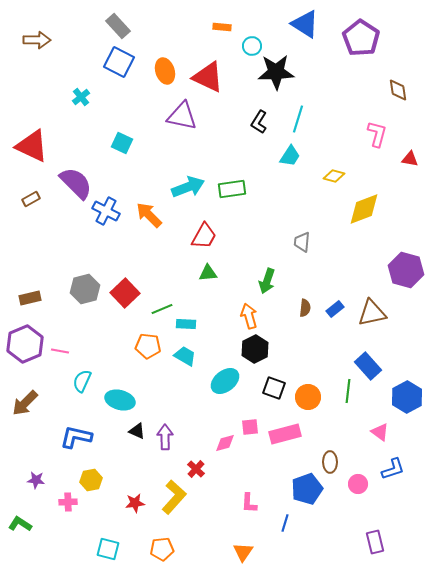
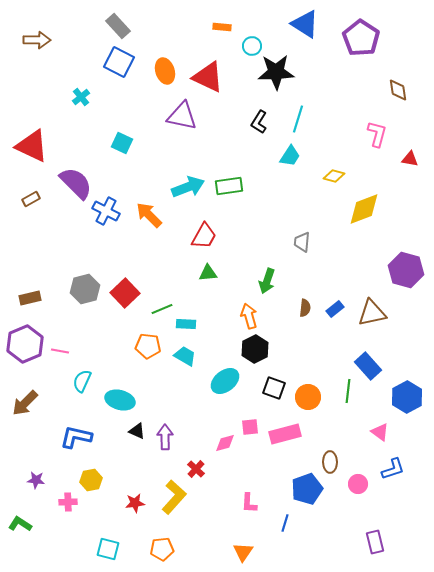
green rectangle at (232, 189): moved 3 px left, 3 px up
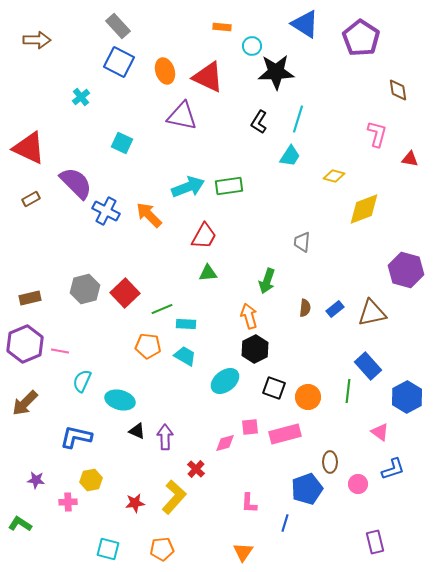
red triangle at (32, 146): moved 3 px left, 2 px down
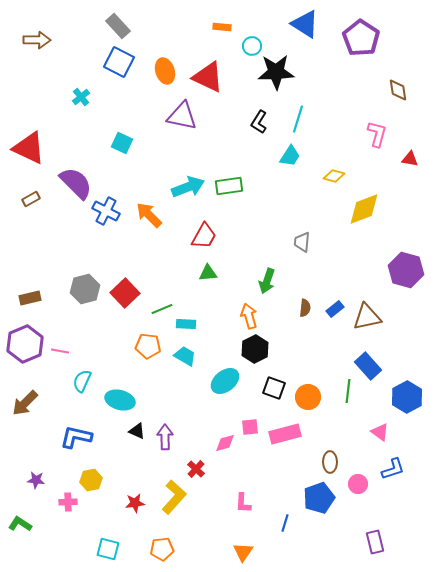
brown triangle at (372, 313): moved 5 px left, 4 px down
blue pentagon at (307, 489): moved 12 px right, 9 px down
pink L-shape at (249, 503): moved 6 px left
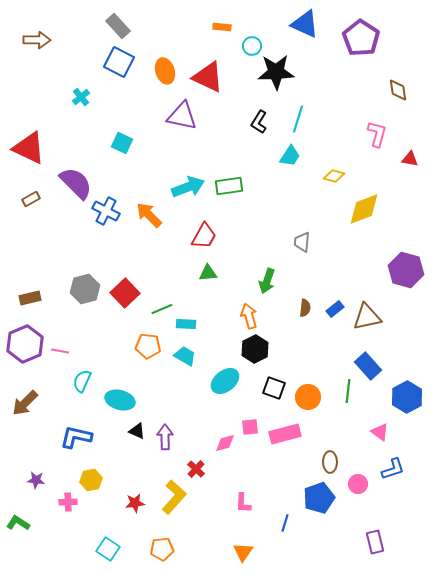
blue triangle at (305, 24): rotated 8 degrees counterclockwise
green L-shape at (20, 524): moved 2 px left, 1 px up
cyan square at (108, 549): rotated 20 degrees clockwise
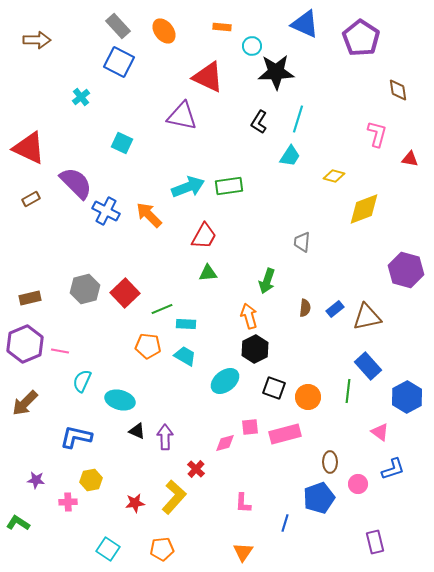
orange ellipse at (165, 71): moved 1 px left, 40 px up; rotated 20 degrees counterclockwise
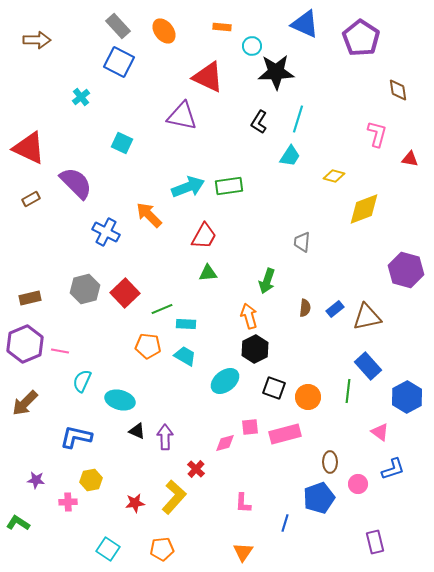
blue cross at (106, 211): moved 21 px down
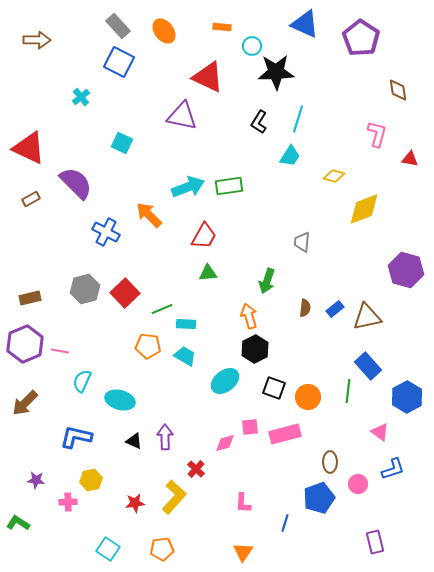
black triangle at (137, 431): moved 3 px left, 10 px down
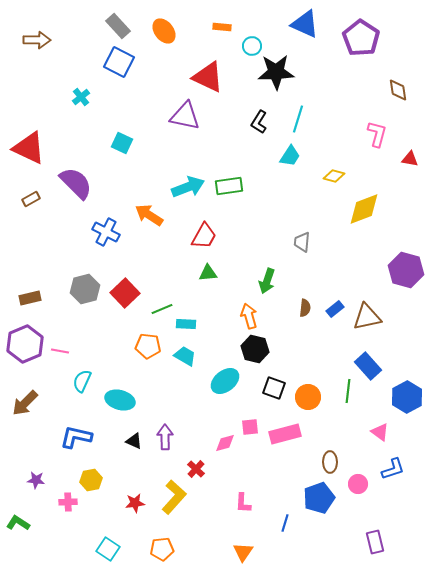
purple triangle at (182, 116): moved 3 px right
orange arrow at (149, 215): rotated 12 degrees counterclockwise
black hexagon at (255, 349): rotated 20 degrees counterclockwise
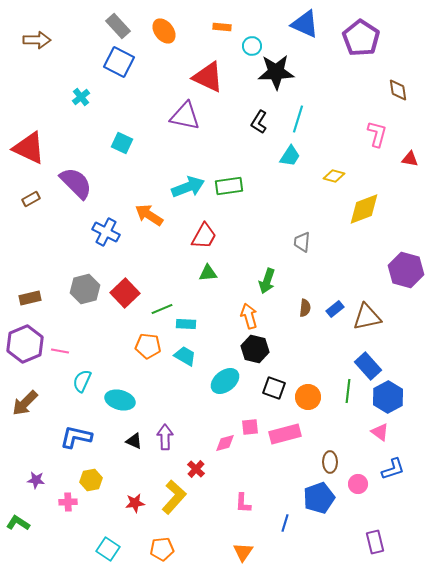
blue hexagon at (407, 397): moved 19 px left
